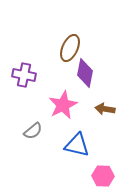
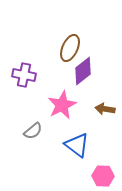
purple diamond: moved 2 px left, 2 px up; rotated 40 degrees clockwise
pink star: moved 1 px left
blue triangle: rotated 24 degrees clockwise
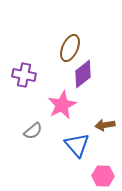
purple diamond: moved 3 px down
brown arrow: moved 16 px down; rotated 18 degrees counterclockwise
blue triangle: rotated 12 degrees clockwise
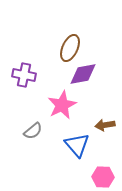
purple diamond: rotated 28 degrees clockwise
pink hexagon: moved 1 px down
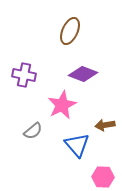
brown ellipse: moved 17 px up
purple diamond: rotated 32 degrees clockwise
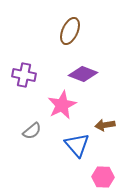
gray semicircle: moved 1 px left
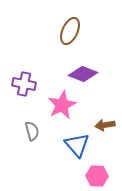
purple cross: moved 9 px down
gray semicircle: rotated 66 degrees counterclockwise
pink hexagon: moved 6 px left, 1 px up
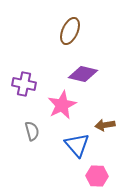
purple diamond: rotated 8 degrees counterclockwise
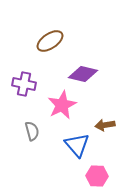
brown ellipse: moved 20 px left, 10 px down; rotated 32 degrees clockwise
